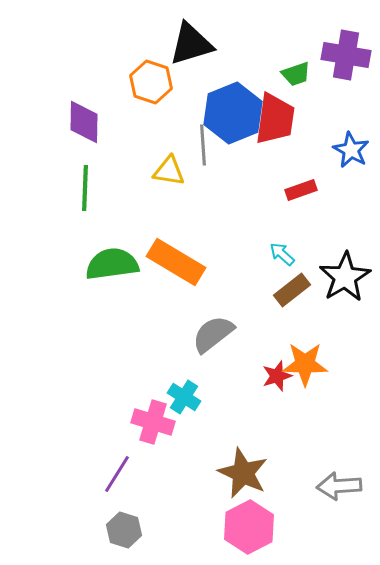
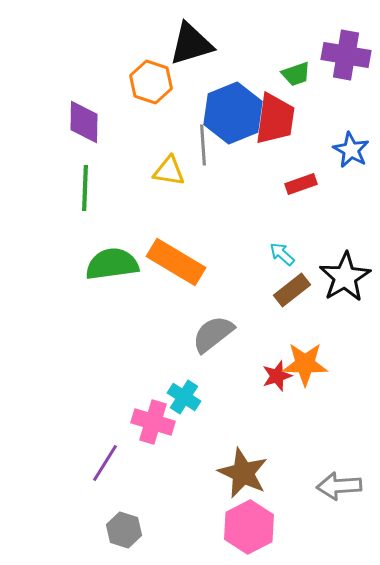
red rectangle: moved 6 px up
purple line: moved 12 px left, 11 px up
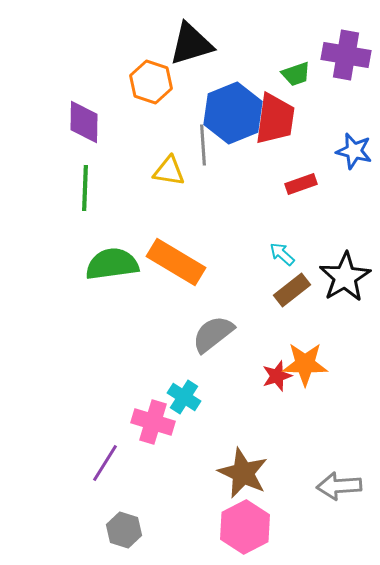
blue star: moved 3 px right, 1 px down; rotated 15 degrees counterclockwise
pink hexagon: moved 4 px left
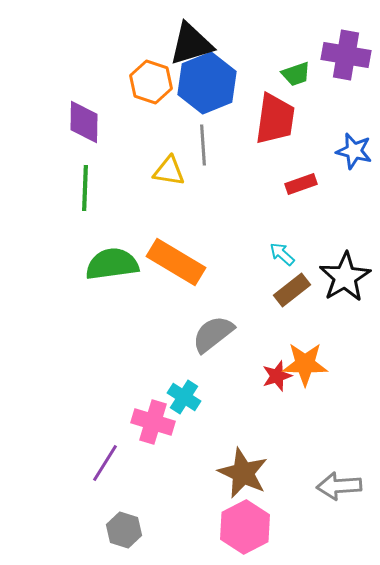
blue hexagon: moved 26 px left, 30 px up
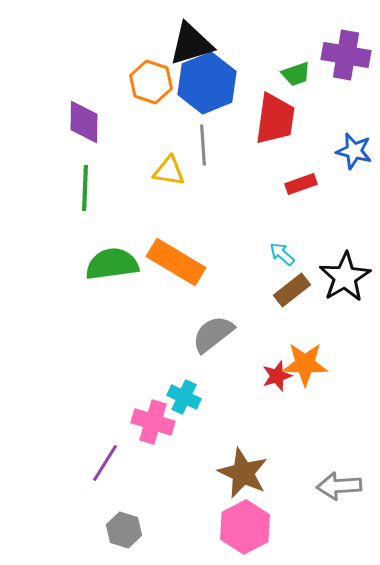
cyan cross: rotated 8 degrees counterclockwise
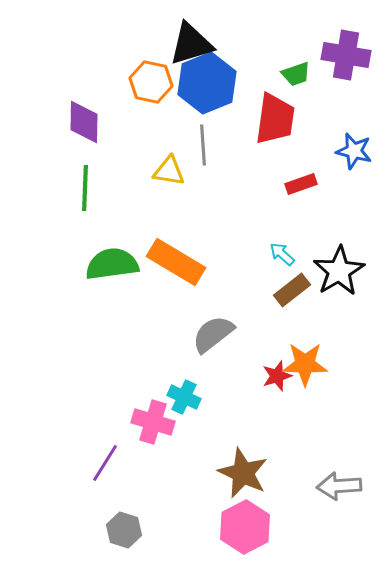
orange hexagon: rotated 6 degrees counterclockwise
black star: moved 6 px left, 6 px up
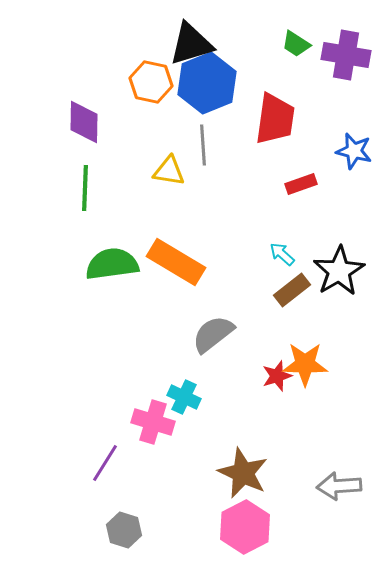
green trapezoid: moved 30 px up; rotated 52 degrees clockwise
